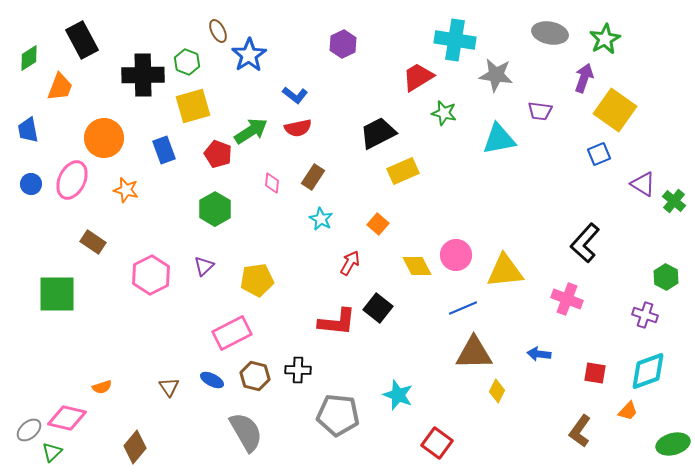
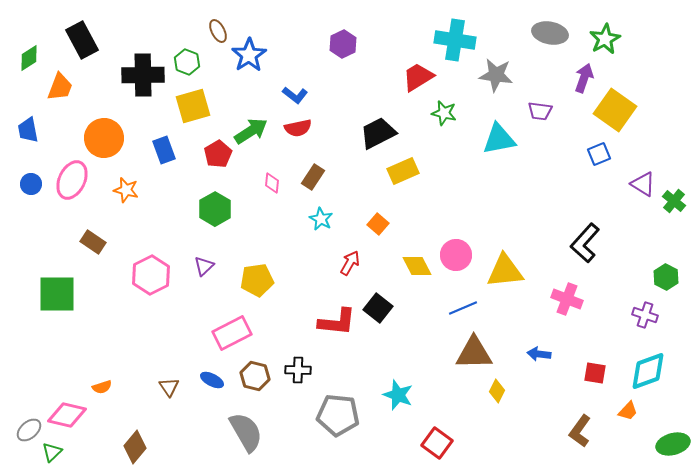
red pentagon at (218, 154): rotated 20 degrees clockwise
pink diamond at (67, 418): moved 3 px up
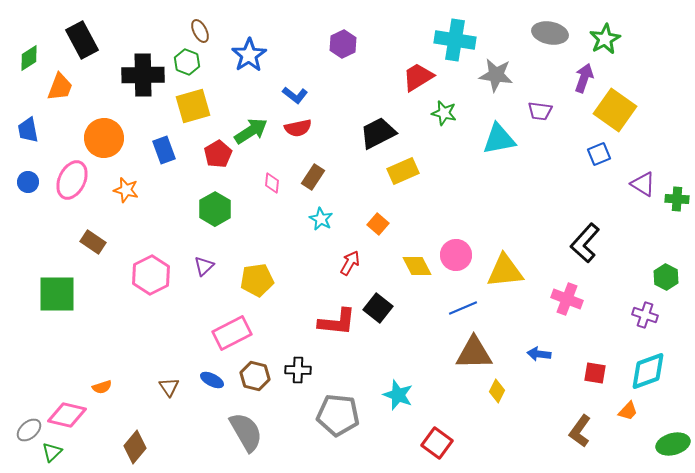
brown ellipse at (218, 31): moved 18 px left
blue circle at (31, 184): moved 3 px left, 2 px up
green cross at (674, 201): moved 3 px right, 2 px up; rotated 35 degrees counterclockwise
